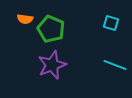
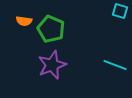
orange semicircle: moved 1 px left, 2 px down
cyan square: moved 9 px right, 12 px up
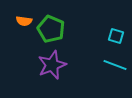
cyan square: moved 4 px left, 25 px down
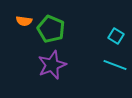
cyan square: rotated 14 degrees clockwise
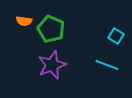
cyan line: moved 8 px left
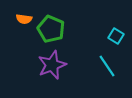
orange semicircle: moved 2 px up
cyan line: moved 1 px down; rotated 35 degrees clockwise
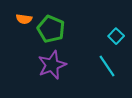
cyan square: rotated 14 degrees clockwise
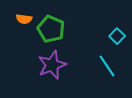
cyan square: moved 1 px right
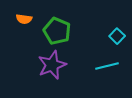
green pentagon: moved 6 px right, 2 px down
cyan line: rotated 70 degrees counterclockwise
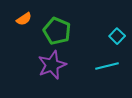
orange semicircle: rotated 42 degrees counterclockwise
